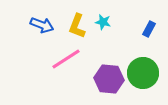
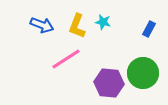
purple hexagon: moved 4 px down
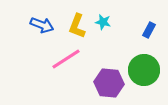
blue rectangle: moved 1 px down
green circle: moved 1 px right, 3 px up
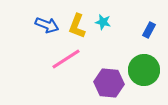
blue arrow: moved 5 px right
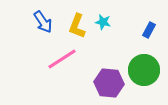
blue arrow: moved 4 px left, 3 px up; rotated 35 degrees clockwise
pink line: moved 4 px left
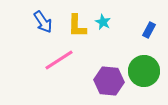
cyan star: rotated 14 degrees clockwise
yellow L-shape: rotated 20 degrees counterclockwise
pink line: moved 3 px left, 1 px down
green circle: moved 1 px down
purple hexagon: moved 2 px up
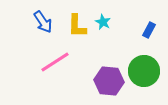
pink line: moved 4 px left, 2 px down
